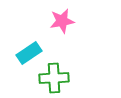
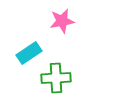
green cross: moved 2 px right
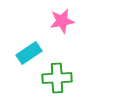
green cross: moved 1 px right
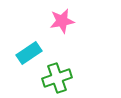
green cross: rotated 16 degrees counterclockwise
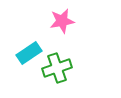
green cross: moved 10 px up
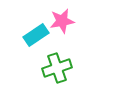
cyan rectangle: moved 7 px right, 18 px up
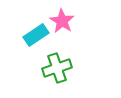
pink star: rotated 30 degrees counterclockwise
